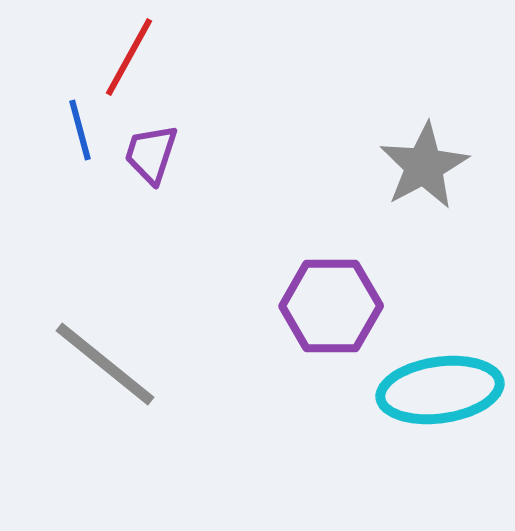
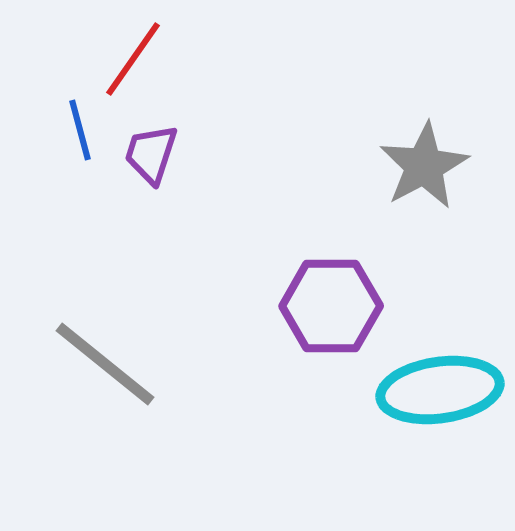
red line: moved 4 px right, 2 px down; rotated 6 degrees clockwise
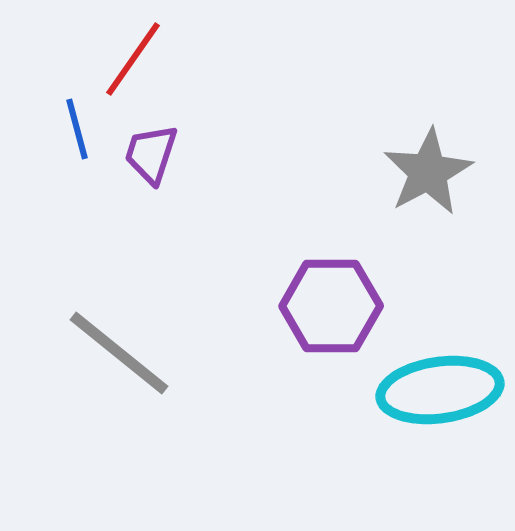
blue line: moved 3 px left, 1 px up
gray star: moved 4 px right, 6 px down
gray line: moved 14 px right, 11 px up
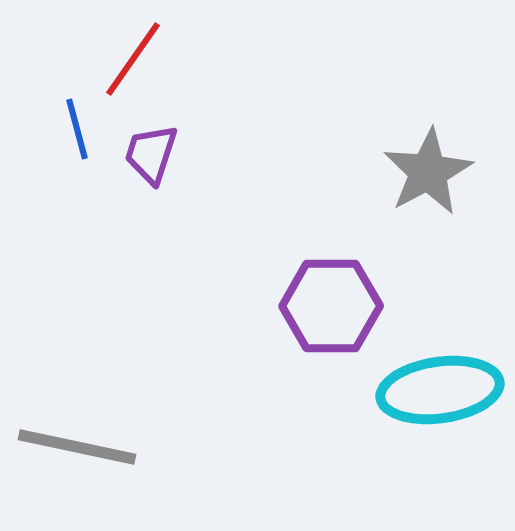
gray line: moved 42 px left, 94 px down; rotated 27 degrees counterclockwise
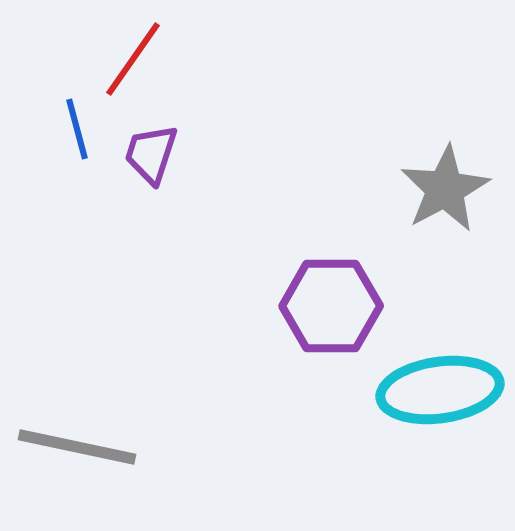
gray star: moved 17 px right, 17 px down
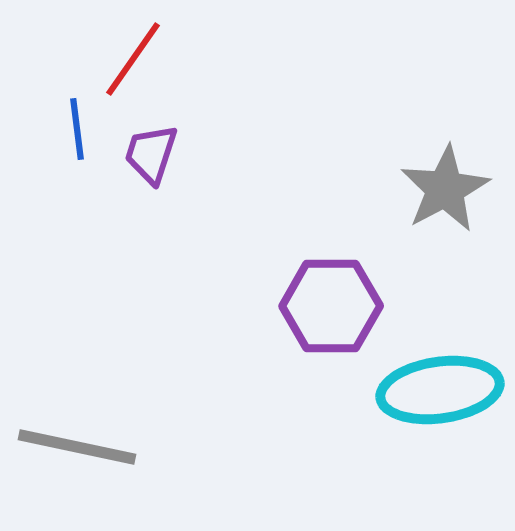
blue line: rotated 8 degrees clockwise
